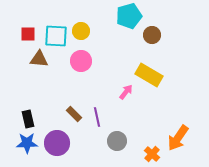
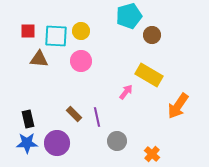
red square: moved 3 px up
orange arrow: moved 32 px up
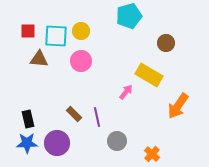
brown circle: moved 14 px right, 8 px down
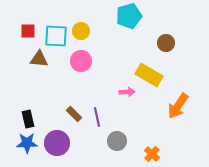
pink arrow: moved 1 px right; rotated 49 degrees clockwise
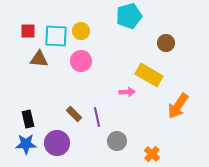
blue star: moved 1 px left, 1 px down
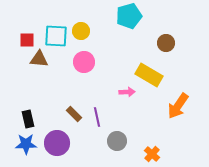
red square: moved 1 px left, 9 px down
pink circle: moved 3 px right, 1 px down
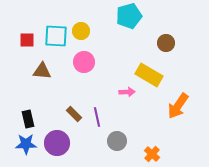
brown triangle: moved 3 px right, 12 px down
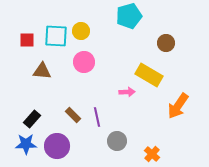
brown rectangle: moved 1 px left, 1 px down
black rectangle: moved 4 px right; rotated 54 degrees clockwise
purple circle: moved 3 px down
